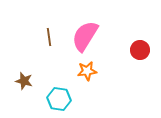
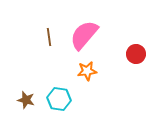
pink semicircle: moved 1 px left, 1 px up; rotated 8 degrees clockwise
red circle: moved 4 px left, 4 px down
brown star: moved 2 px right, 19 px down
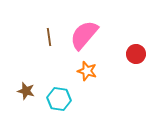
orange star: rotated 24 degrees clockwise
brown star: moved 9 px up
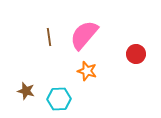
cyan hexagon: rotated 10 degrees counterclockwise
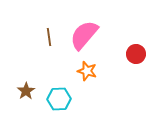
brown star: rotated 24 degrees clockwise
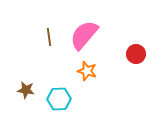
brown star: moved 1 px up; rotated 30 degrees counterclockwise
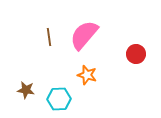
orange star: moved 4 px down
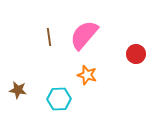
brown star: moved 8 px left
